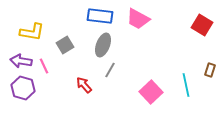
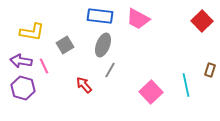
red square: moved 4 px up; rotated 15 degrees clockwise
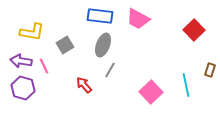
red square: moved 8 px left, 9 px down
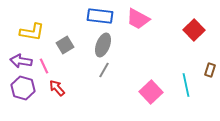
gray line: moved 6 px left
red arrow: moved 27 px left, 3 px down
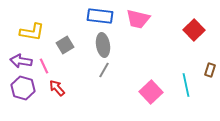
pink trapezoid: rotated 15 degrees counterclockwise
gray ellipse: rotated 30 degrees counterclockwise
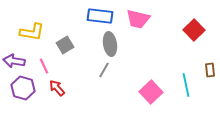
gray ellipse: moved 7 px right, 1 px up
purple arrow: moved 7 px left
brown rectangle: rotated 24 degrees counterclockwise
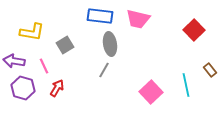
brown rectangle: rotated 32 degrees counterclockwise
red arrow: rotated 72 degrees clockwise
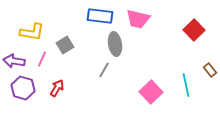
gray ellipse: moved 5 px right
pink line: moved 2 px left, 7 px up; rotated 49 degrees clockwise
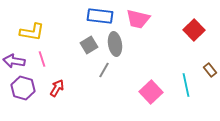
gray square: moved 24 px right
pink line: rotated 42 degrees counterclockwise
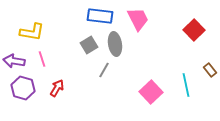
pink trapezoid: rotated 130 degrees counterclockwise
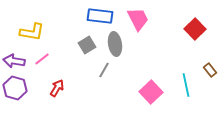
red square: moved 1 px right, 1 px up
gray square: moved 2 px left
pink line: rotated 70 degrees clockwise
purple hexagon: moved 8 px left
